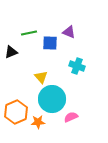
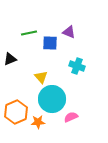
black triangle: moved 1 px left, 7 px down
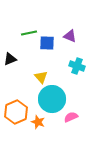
purple triangle: moved 1 px right, 4 px down
blue square: moved 3 px left
orange star: rotated 24 degrees clockwise
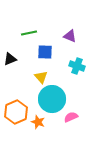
blue square: moved 2 px left, 9 px down
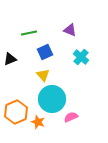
purple triangle: moved 6 px up
blue square: rotated 28 degrees counterclockwise
cyan cross: moved 4 px right, 9 px up; rotated 21 degrees clockwise
yellow triangle: moved 2 px right, 2 px up
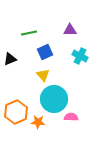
purple triangle: rotated 24 degrees counterclockwise
cyan cross: moved 1 px left, 1 px up; rotated 14 degrees counterclockwise
cyan circle: moved 2 px right
pink semicircle: rotated 24 degrees clockwise
orange star: rotated 16 degrees counterclockwise
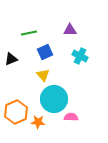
black triangle: moved 1 px right
